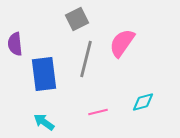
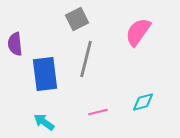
pink semicircle: moved 16 px right, 11 px up
blue rectangle: moved 1 px right
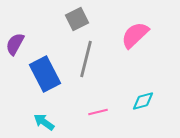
pink semicircle: moved 3 px left, 3 px down; rotated 12 degrees clockwise
purple semicircle: rotated 35 degrees clockwise
blue rectangle: rotated 20 degrees counterclockwise
cyan diamond: moved 1 px up
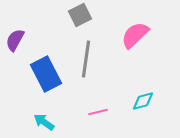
gray square: moved 3 px right, 4 px up
purple semicircle: moved 4 px up
gray line: rotated 6 degrees counterclockwise
blue rectangle: moved 1 px right
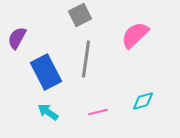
purple semicircle: moved 2 px right, 2 px up
blue rectangle: moved 2 px up
cyan arrow: moved 4 px right, 10 px up
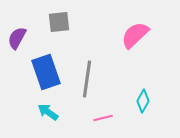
gray square: moved 21 px left, 7 px down; rotated 20 degrees clockwise
gray line: moved 1 px right, 20 px down
blue rectangle: rotated 8 degrees clockwise
cyan diamond: rotated 45 degrees counterclockwise
pink line: moved 5 px right, 6 px down
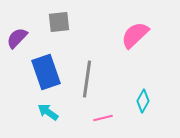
purple semicircle: rotated 15 degrees clockwise
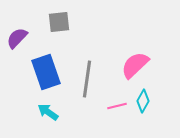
pink semicircle: moved 30 px down
pink line: moved 14 px right, 12 px up
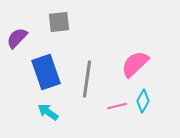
pink semicircle: moved 1 px up
